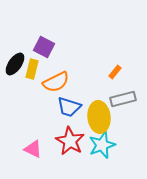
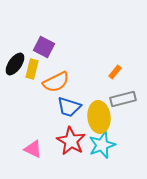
red star: moved 1 px right
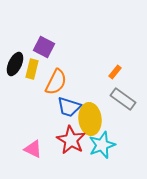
black ellipse: rotated 10 degrees counterclockwise
orange semicircle: rotated 36 degrees counterclockwise
gray rectangle: rotated 50 degrees clockwise
yellow ellipse: moved 9 px left, 2 px down
red star: moved 1 px up
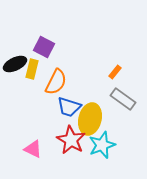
black ellipse: rotated 40 degrees clockwise
yellow ellipse: rotated 20 degrees clockwise
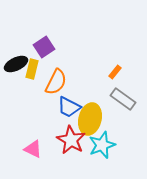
purple square: rotated 30 degrees clockwise
black ellipse: moved 1 px right
blue trapezoid: rotated 10 degrees clockwise
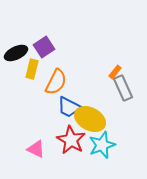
black ellipse: moved 11 px up
gray rectangle: moved 11 px up; rotated 30 degrees clockwise
yellow ellipse: rotated 76 degrees counterclockwise
pink triangle: moved 3 px right
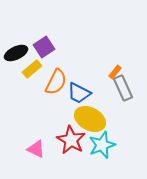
yellow rectangle: rotated 36 degrees clockwise
blue trapezoid: moved 10 px right, 14 px up
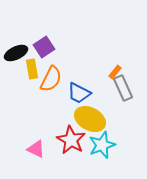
yellow rectangle: rotated 60 degrees counterclockwise
orange semicircle: moved 5 px left, 3 px up
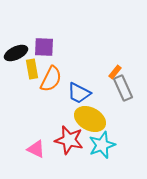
purple square: rotated 35 degrees clockwise
red star: moved 2 px left; rotated 16 degrees counterclockwise
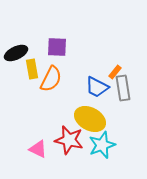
purple square: moved 13 px right
gray rectangle: rotated 15 degrees clockwise
blue trapezoid: moved 18 px right, 6 px up
pink triangle: moved 2 px right
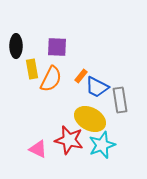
black ellipse: moved 7 px up; rotated 65 degrees counterclockwise
orange rectangle: moved 34 px left, 4 px down
gray rectangle: moved 3 px left, 12 px down
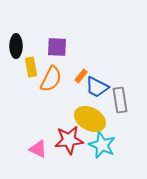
yellow rectangle: moved 1 px left, 2 px up
red star: rotated 20 degrees counterclockwise
cyan star: rotated 28 degrees counterclockwise
